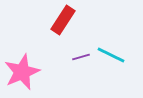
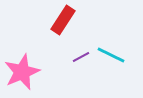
purple line: rotated 12 degrees counterclockwise
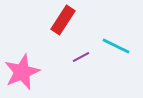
cyan line: moved 5 px right, 9 px up
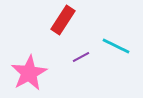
pink star: moved 7 px right, 1 px down; rotated 6 degrees counterclockwise
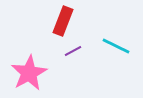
red rectangle: moved 1 px down; rotated 12 degrees counterclockwise
purple line: moved 8 px left, 6 px up
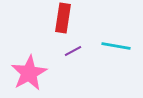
red rectangle: moved 3 px up; rotated 12 degrees counterclockwise
cyan line: rotated 16 degrees counterclockwise
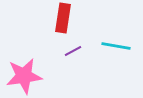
pink star: moved 5 px left, 3 px down; rotated 21 degrees clockwise
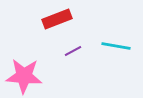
red rectangle: moved 6 px left, 1 px down; rotated 60 degrees clockwise
pink star: rotated 12 degrees clockwise
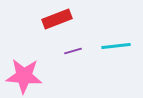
cyan line: rotated 16 degrees counterclockwise
purple line: rotated 12 degrees clockwise
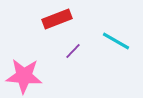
cyan line: moved 5 px up; rotated 36 degrees clockwise
purple line: rotated 30 degrees counterclockwise
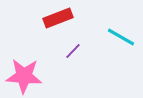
red rectangle: moved 1 px right, 1 px up
cyan line: moved 5 px right, 4 px up
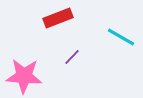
purple line: moved 1 px left, 6 px down
